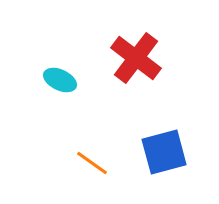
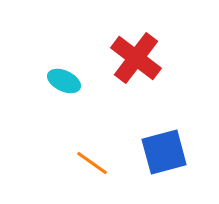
cyan ellipse: moved 4 px right, 1 px down
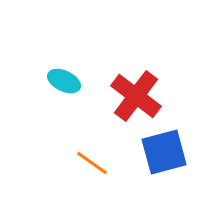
red cross: moved 38 px down
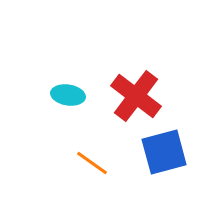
cyan ellipse: moved 4 px right, 14 px down; rotated 16 degrees counterclockwise
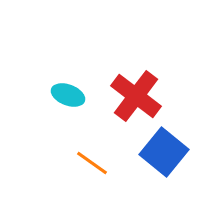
cyan ellipse: rotated 12 degrees clockwise
blue square: rotated 36 degrees counterclockwise
